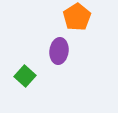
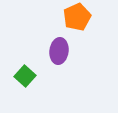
orange pentagon: rotated 8 degrees clockwise
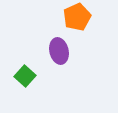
purple ellipse: rotated 20 degrees counterclockwise
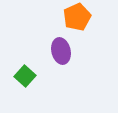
purple ellipse: moved 2 px right
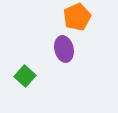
purple ellipse: moved 3 px right, 2 px up
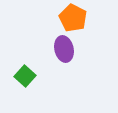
orange pentagon: moved 4 px left, 1 px down; rotated 20 degrees counterclockwise
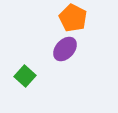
purple ellipse: moved 1 px right; rotated 55 degrees clockwise
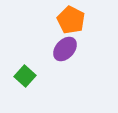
orange pentagon: moved 2 px left, 2 px down
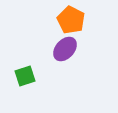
green square: rotated 30 degrees clockwise
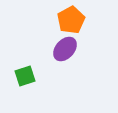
orange pentagon: rotated 16 degrees clockwise
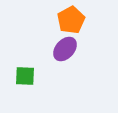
green square: rotated 20 degrees clockwise
